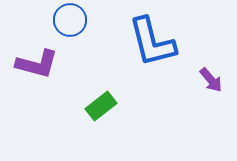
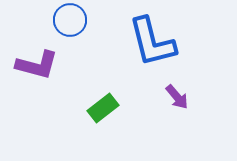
purple L-shape: moved 1 px down
purple arrow: moved 34 px left, 17 px down
green rectangle: moved 2 px right, 2 px down
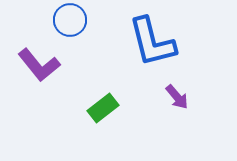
purple L-shape: moved 2 px right; rotated 36 degrees clockwise
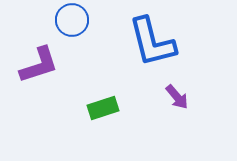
blue circle: moved 2 px right
purple L-shape: rotated 69 degrees counterclockwise
green rectangle: rotated 20 degrees clockwise
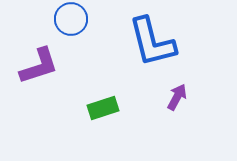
blue circle: moved 1 px left, 1 px up
purple L-shape: moved 1 px down
purple arrow: rotated 112 degrees counterclockwise
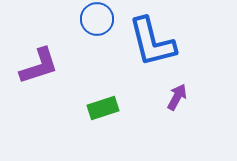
blue circle: moved 26 px right
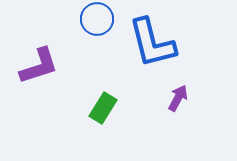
blue L-shape: moved 1 px down
purple arrow: moved 1 px right, 1 px down
green rectangle: rotated 40 degrees counterclockwise
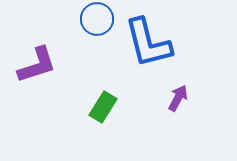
blue L-shape: moved 4 px left
purple L-shape: moved 2 px left, 1 px up
green rectangle: moved 1 px up
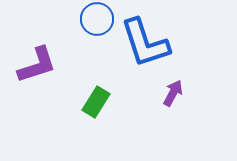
blue L-shape: moved 3 px left; rotated 4 degrees counterclockwise
purple arrow: moved 5 px left, 5 px up
green rectangle: moved 7 px left, 5 px up
